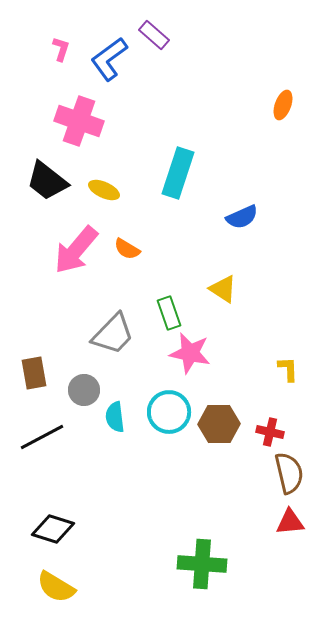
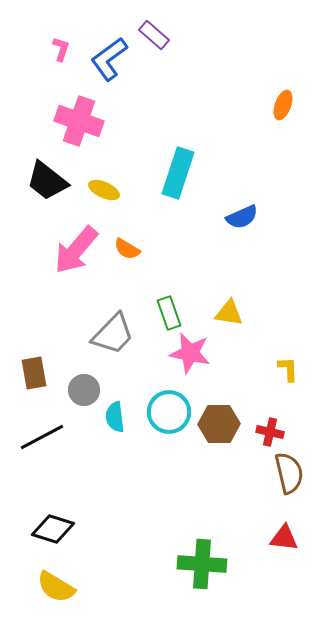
yellow triangle: moved 6 px right, 24 px down; rotated 24 degrees counterclockwise
red triangle: moved 6 px left, 16 px down; rotated 12 degrees clockwise
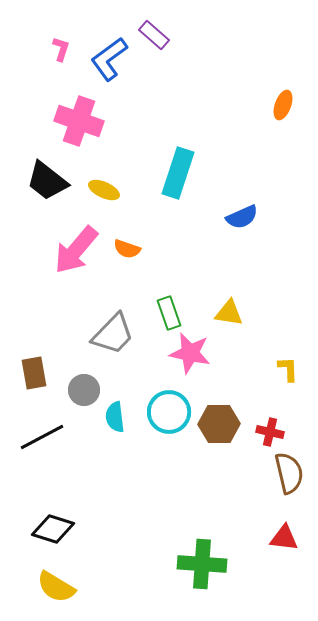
orange semicircle: rotated 12 degrees counterclockwise
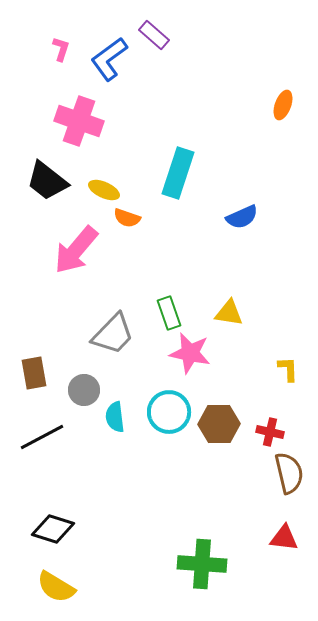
orange semicircle: moved 31 px up
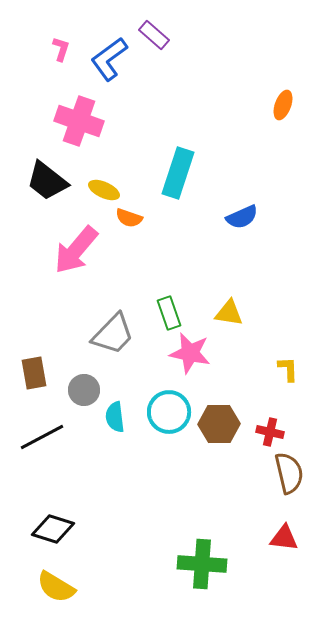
orange semicircle: moved 2 px right
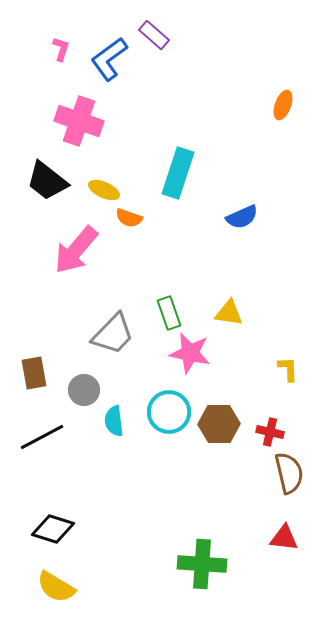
cyan semicircle: moved 1 px left, 4 px down
